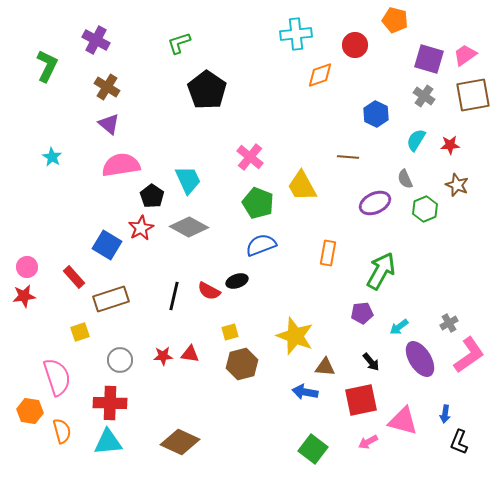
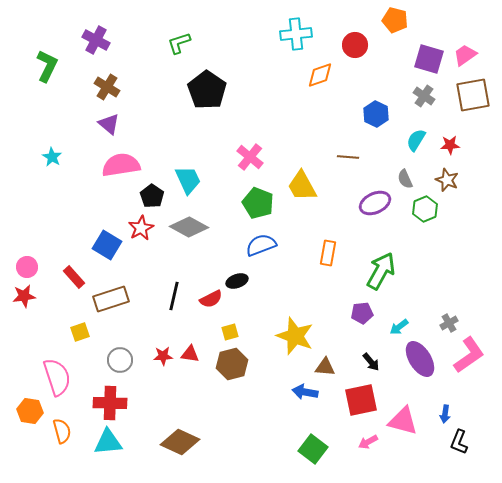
brown star at (457, 185): moved 10 px left, 5 px up
red semicircle at (209, 291): moved 2 px right, 8 px down; rotated 55 degrees counterclockwise
brown hexagon at (242, 364): moved 10 px left
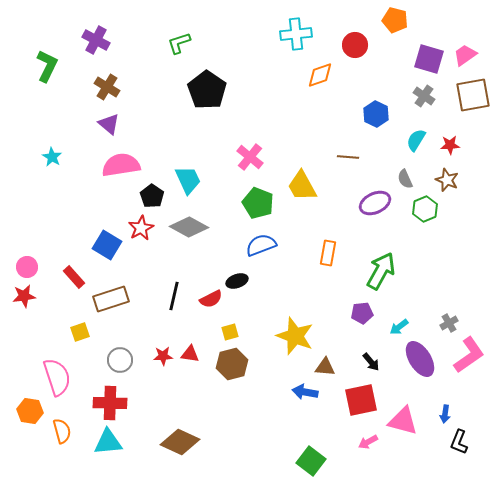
green square at (313, 449): moved 2 px left, 12 px down
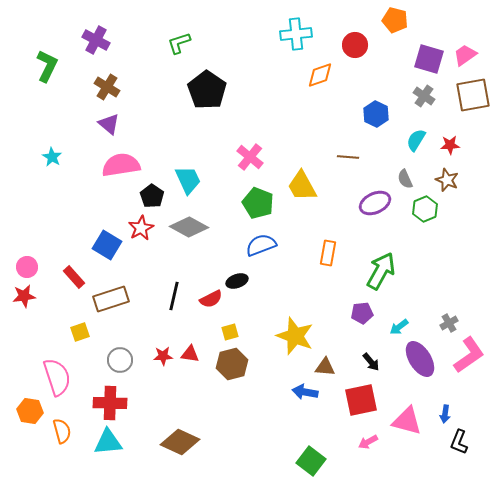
pink triangle at (403, 421): moved 4 px right
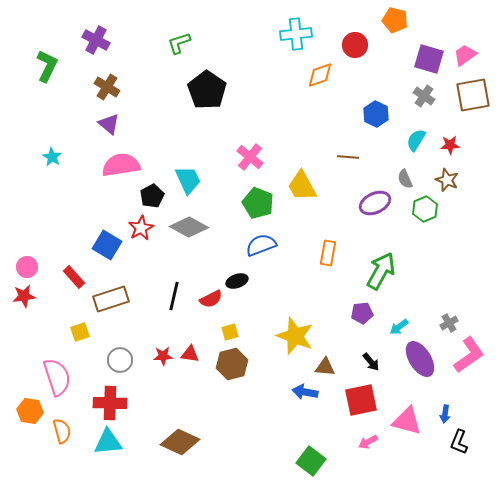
black pentagon at (152, 196): rotated 10 degrees clockwise
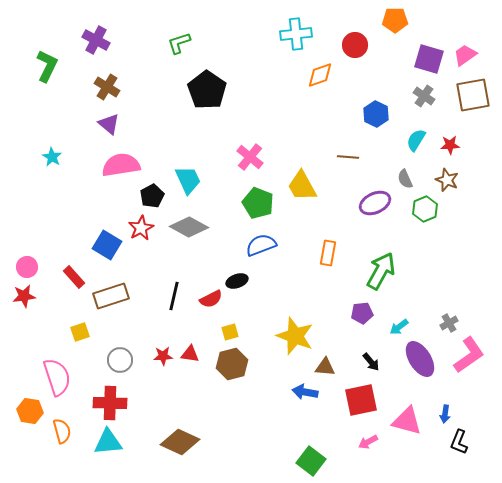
orange pentagon at (395, 20): rotated 15 degrees counterclockwise
brown rectangle at (111, 299): moved 3 px up
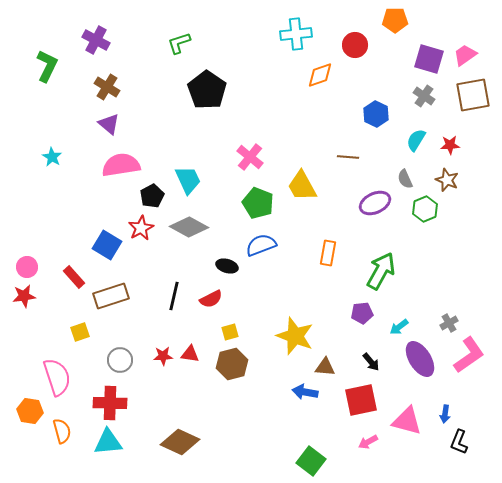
black ellipse at (237, 281): moved 10 px left, 15 px up; rotated 35 degrees clockwise
